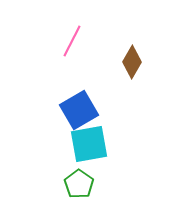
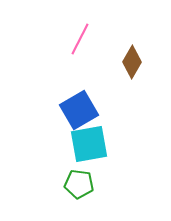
pink line: moved 8 px right, 2 px up
green pentagon: rotated 28 degrees counterclockwise
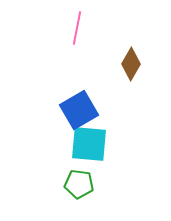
pink line: moved 3 px left, 11 px up; rotated 16 degrees counterclockwise
brown diamond: moved 1 px left, 2 px down
cyan square: rotated 15 degrees clockwise
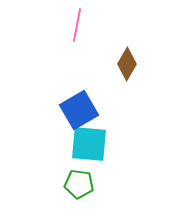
pink line: moved 3 px up
brown diamond: moved 4 px left
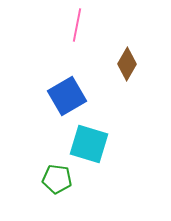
blue square: moved 12 px left, 14 px up
cyan square: rotated 12 degrees clockwise
green pentagon: moved 22 px left, 5 px up
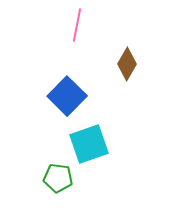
blue square: rotated 15 degrees counterclockwise
cyan square: rotated 36 degrees counterclockwise
green pentagon: moved 1 px right, 1 px up
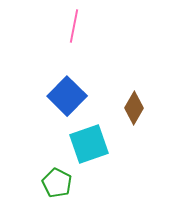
pink line: moved 3 px left, 1 px down
brown diamond: moved 7 px right, 44 px down
green pentagon: moved 1 px left, 5 px down; rotated 20 degrees clockwise
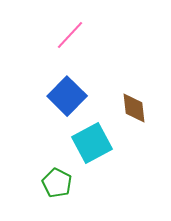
pink line: moved 4 px left, 9 px down; rotated 32 degrees clockwise
brown diamond: rotated 36 degrees counterclockwise
cyan square: moved 3 px right, 1 px up; rotated 9 degrees counterclockwise
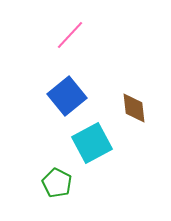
blue square: rotated 6 degrees clockwise
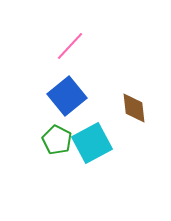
pink line: moved 11 px down
green pentagon: moved 43 px up
